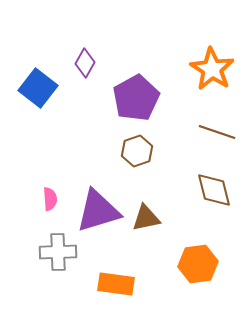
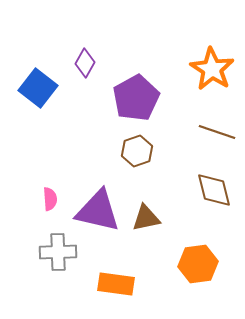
purple triangle: rotated 30 degrees clockwise
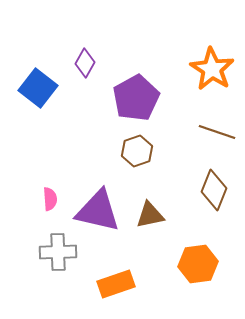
brown diamond: rotated 36 degrees clockwise
brown triangle: moved 4 px right, 3 px up
orange rectangle: rotated 27 degrees counterclockwise
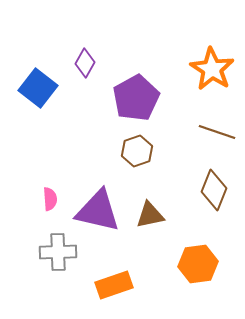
orange rectangle: moved 2 px left, 1 px down
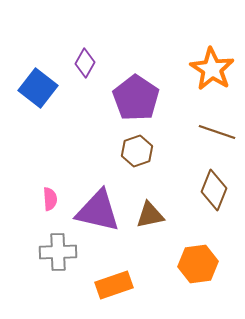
purple pentagon: rotated 9 degrees counterclockwise
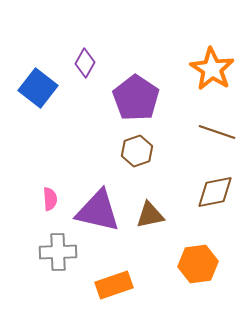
brown diamond: moved 1 px right, 2 px down; rotated 57 degrees clockwise
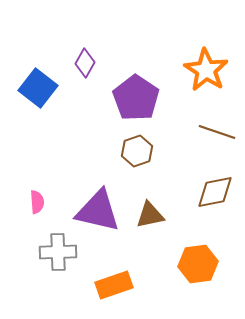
orange star: moved 6 px left, 1 px down
pink semicircle: moved 13 px left, 3 px down
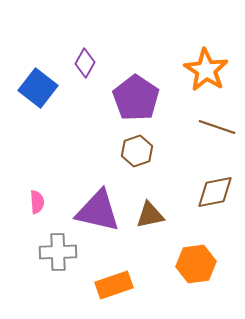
brown line: moved 5 px up
orange hexagon: moved 2 px left
